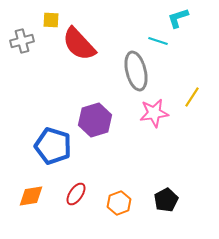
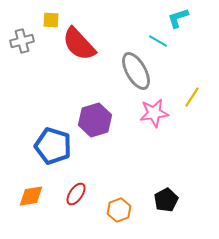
cyan line: rotated 12 degrees clockwise
gray ellipse: rotated 15 degrees counterclockwise
orange hexagon: moved 7 px down
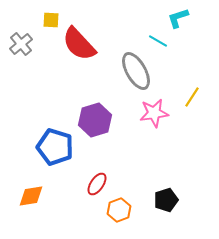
gray cross: moved 1 px left, 3 px down; rotated 25 degrees counterclockwise
blue pentagon: moved 2 px right, 1 px down
red ellipse: moved 21 px right, 10 px up
black pentagon: rotated 10 degrees clockwise
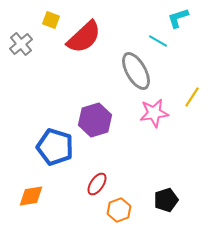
yellow square: rotated 18 degrees clockwise
red semicircle: moved 5 px right, 7 px up; rotated 90 degrees counterclockwise
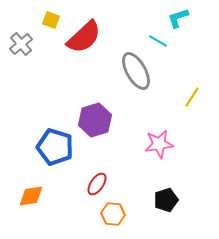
pink star: moved 5 px right, 31 px down
orange hexagon: moved 6 px left, 4 px down; rotated 25 degrees clockwise
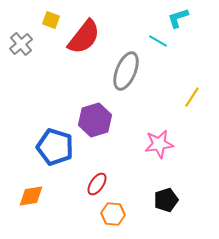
red semicircle: rotated 9 degrees counterclockwise
gray ellipse: moved 10 px left; rotated 51 degrees clockwise
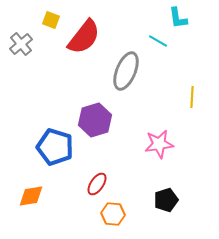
cyan L-shape: rotated 80 degrees counterclockwise
yellow line: rotated 30 degrees counterclockwise
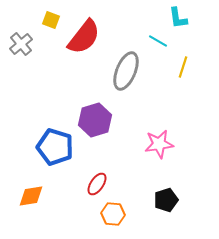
yellow line: moved 9 px left, 30 px up; rotated 15 degrees clockwise
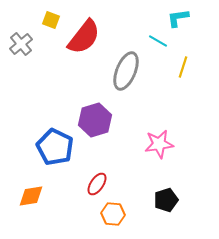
cyan L-shape: rotated 90 degrees clockwise
blue pentagon: rotated 9 degrees clockwise
